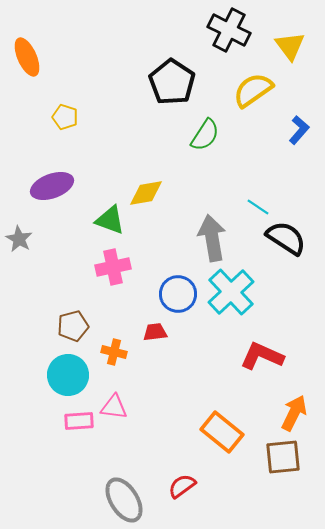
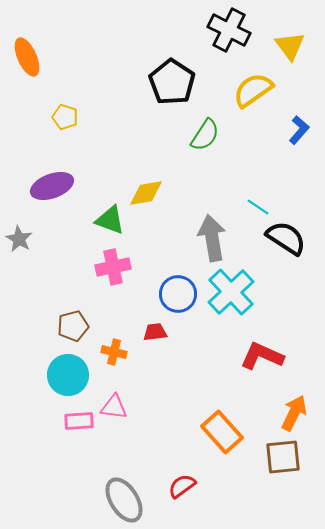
orange rectangle: rotated 9 degrees clockwise
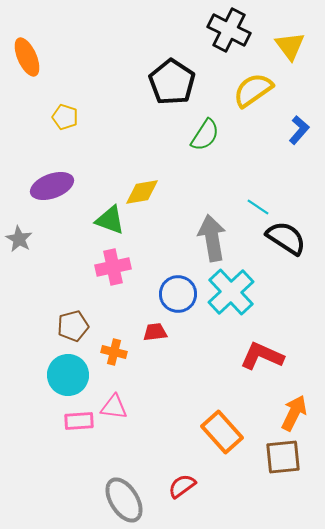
yellow diamond: moved 4 px left, 1 px up
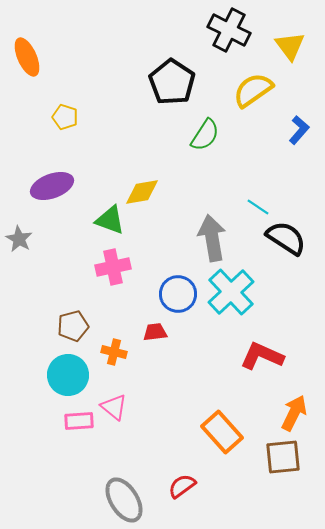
pink triangle: rotated 32 degrees clockwise
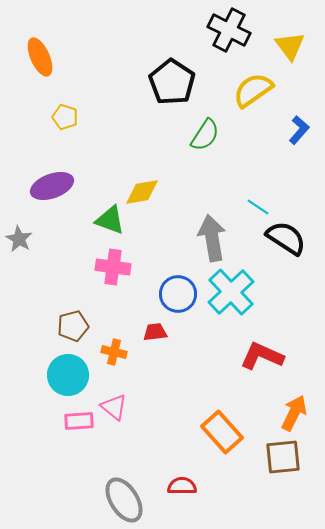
orange ellipse: moved 13 px right
pink cross: rotated 20 degrees clockwise
red semicircle: rotated 36 degrees clockwise
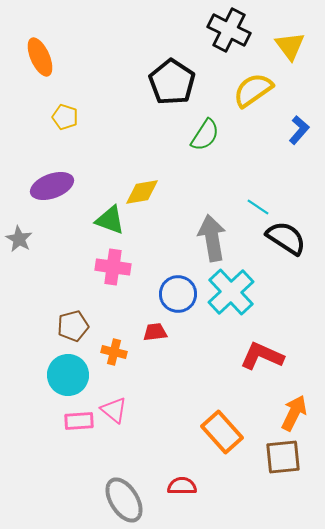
pink triangle: moved 3 px down
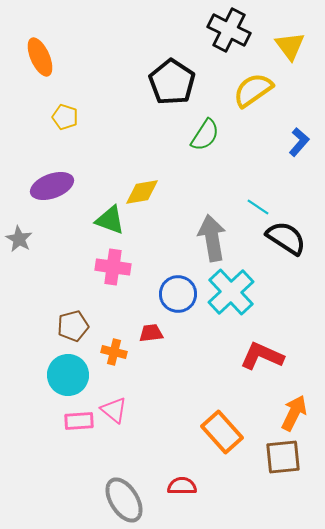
blue L-shape: moved 12 px down
red trapezoid: moved 4 px left, 1 px down
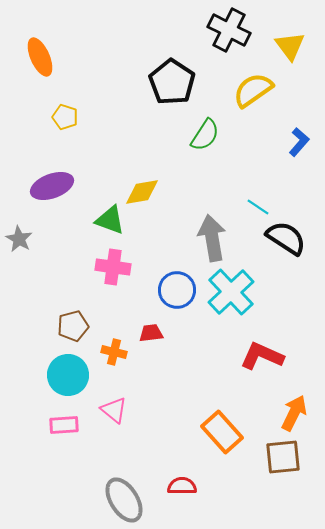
blue circle: moved 1 px left, 4 px up
pink rectangle: moved 15 px left, 4 px down
